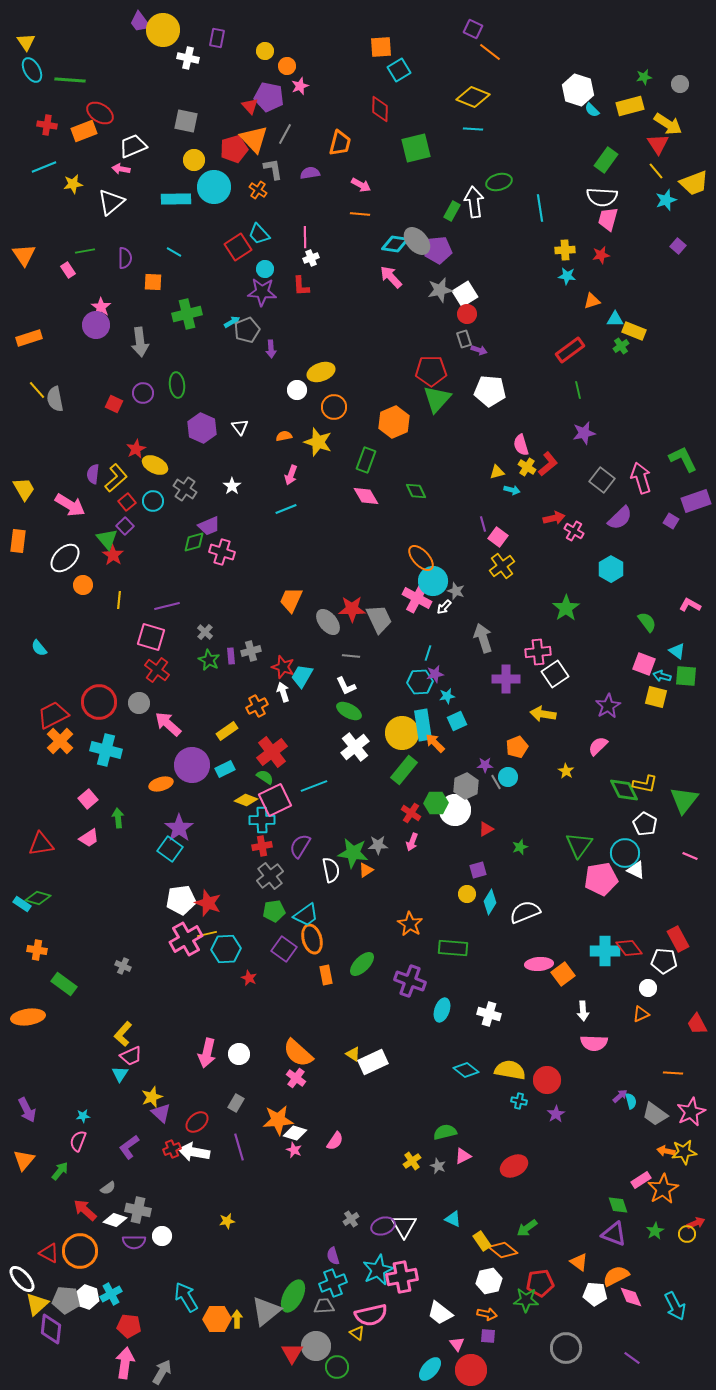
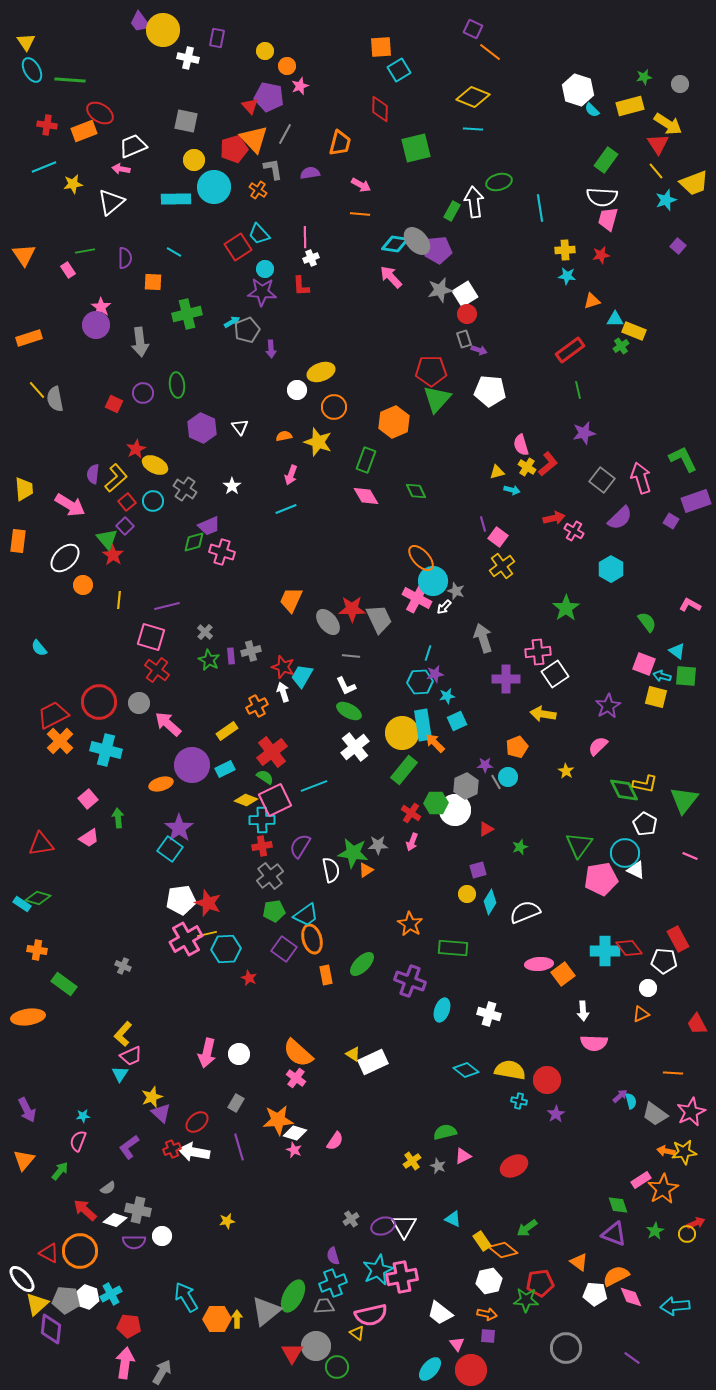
yellow trapezoid at (24, 489): rotated 25 degrees clockwise
cyan arrow at (675, 1306): rotated 112 degrees clockwise
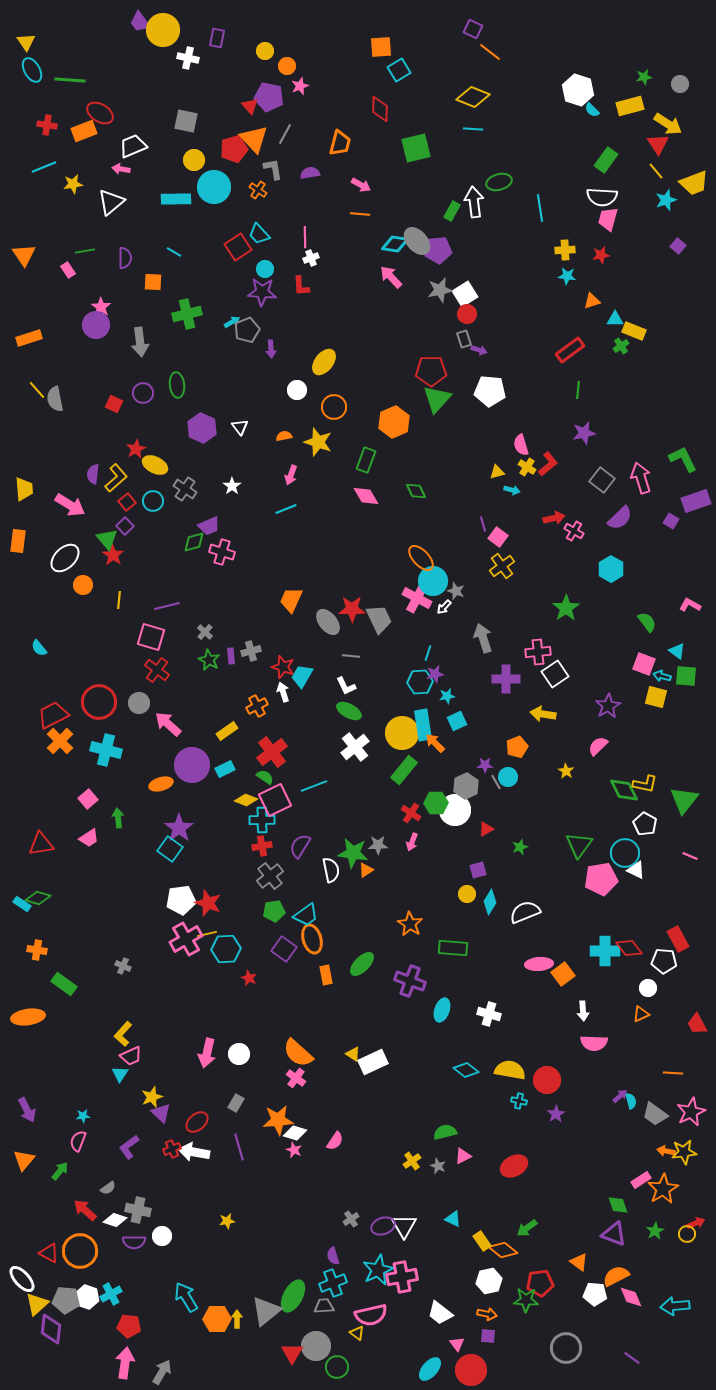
yellow ellipse at (321, 372): moved 3 px right, 10 px up; rotated 32 degrees counterclockwise
green line at (578, 390): rotated 18 degrees clockwise
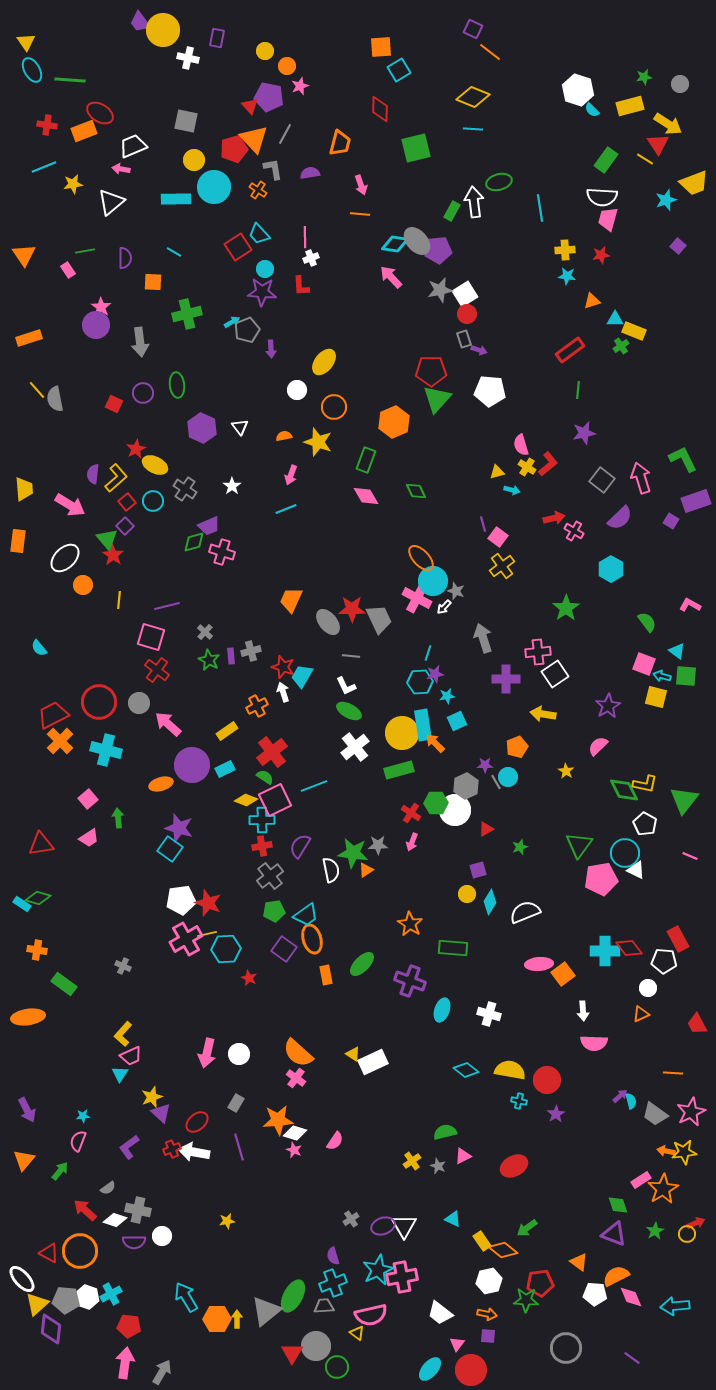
yellow line at (656, 171): moved 11 px left, 12 px up; rotated 18 degrees counterclockwise
pink arrow at (361, 185): rotated 42 degrees clockwise
green rectangle at (404, 770): moved 5 px left; rotated 36 degrees clockwise
purple star at (179, 828): rotated 20 degrees counterclockwise
pink triangle at (457, 1344): rotated 14 degrees clockwise
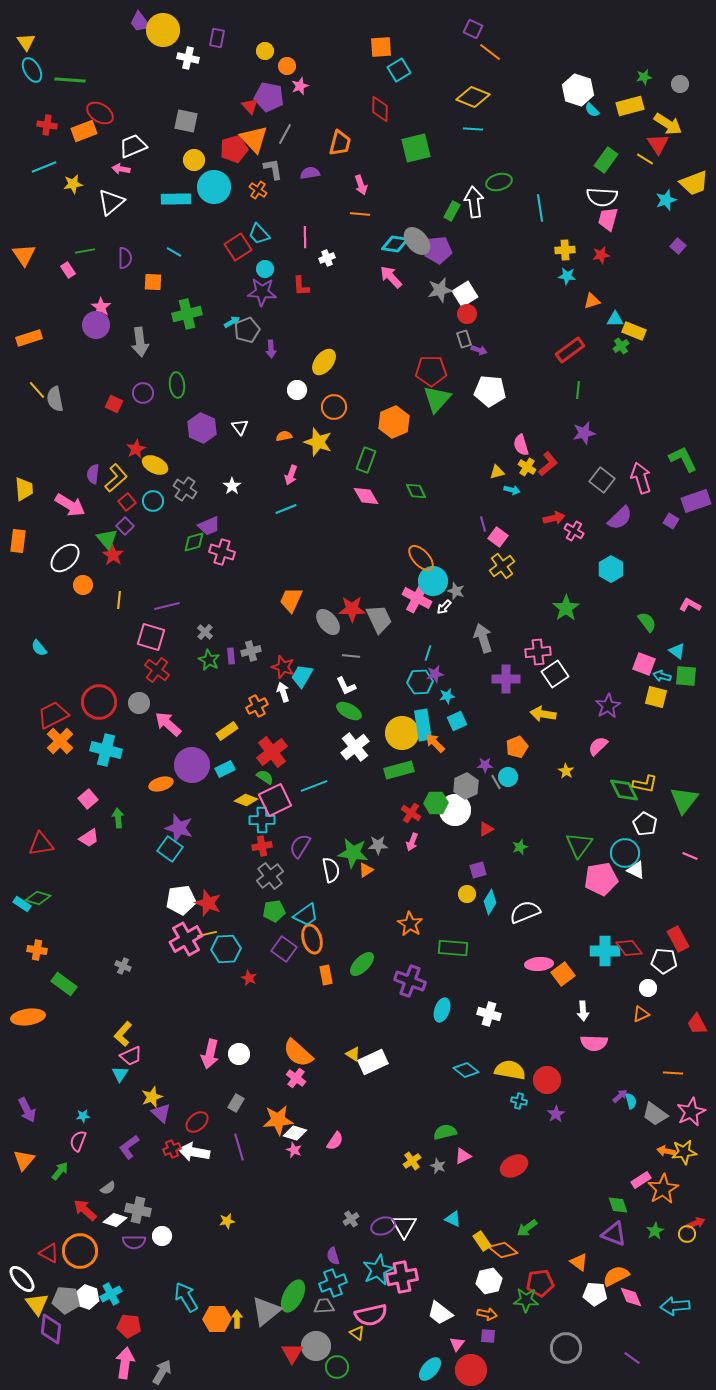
white cross at (311, 258): moved 16 px right
pink arrow at (207, 1053): moved 3 px right, 1 px down
yellow triangle at (37, 1304): rotated 25 degrees counterclockwise
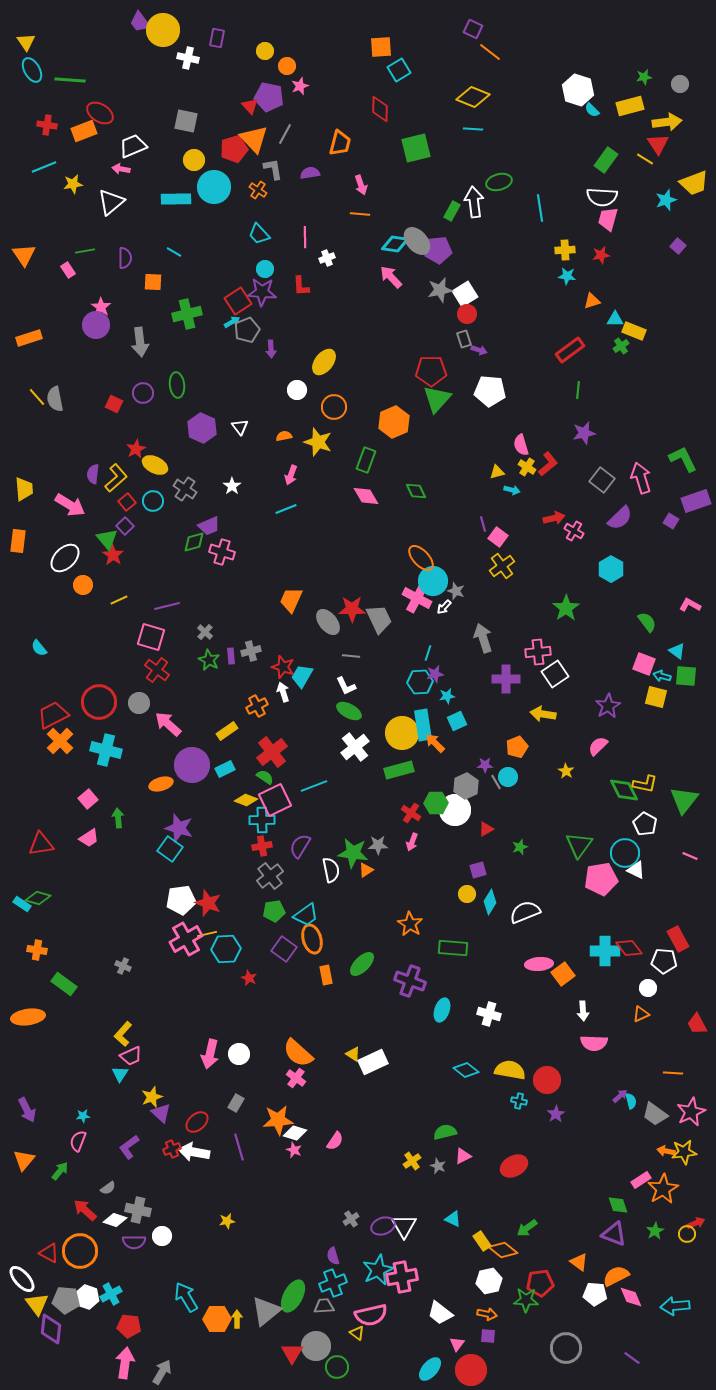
yellow arrow at (668, 124): moved 1 px left, 2 px up; rotated 40 degrees counterclockwise
red square at (238, 247): moved 54 px down
yellow line at (37, 390): moved 7 px down
yellow line at (119, 600): rotated 60 degrees clockwise
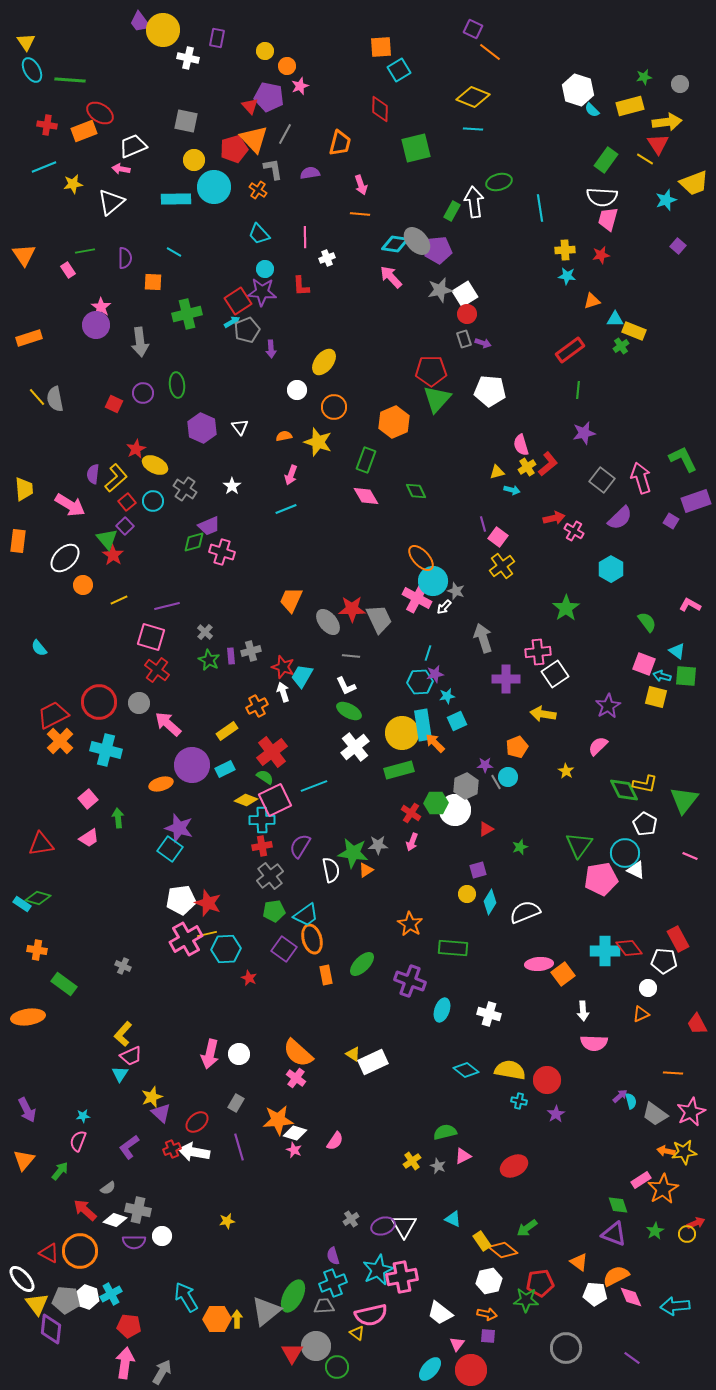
purple arrow at (479, 350): moved 4 px right, 7 px up
yellow cross at (527, 467): rotated 24 degrees clockwise
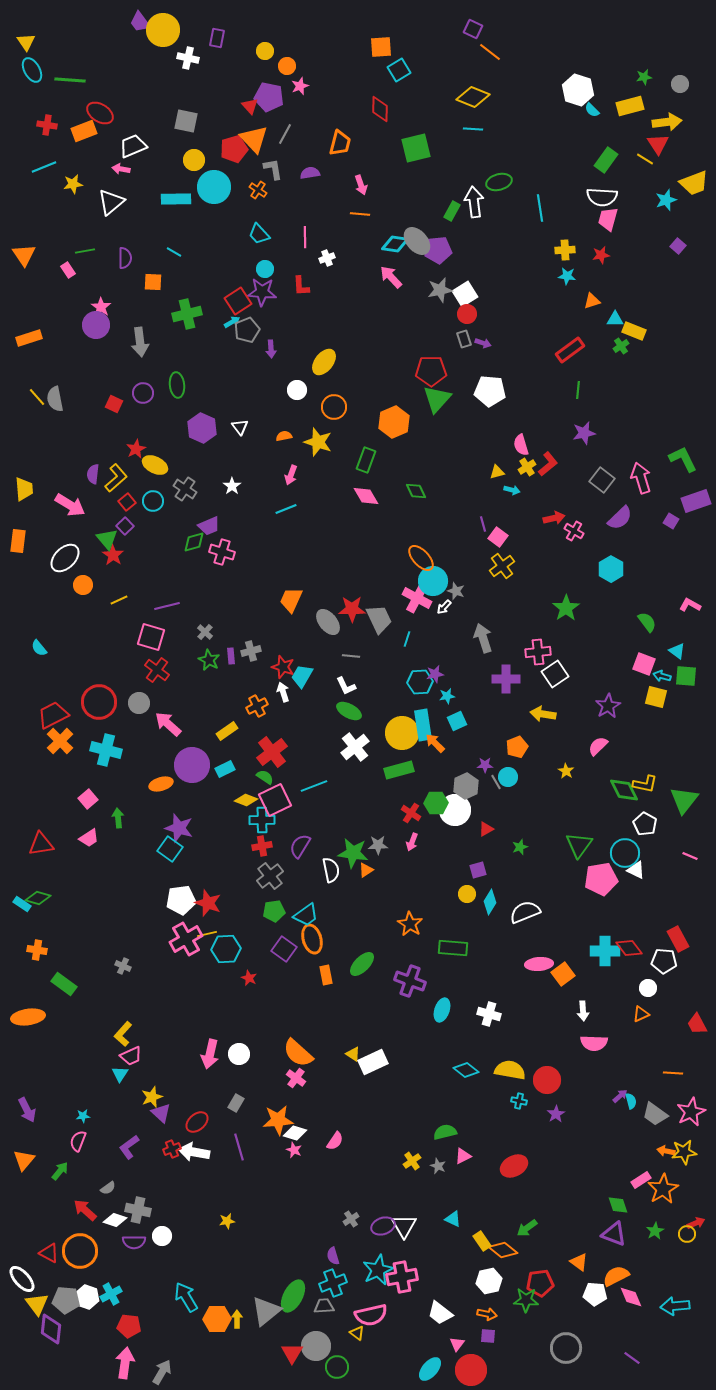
cyan line at (428, 653): moved 21 px left, 14 px up
